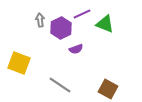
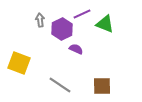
purple hexagon: moved 1 px right, 1 px down
purple semicircle: rotated 136 degrees counterclockwise
brown square: moved 6 px left, 3 px up; rotated 30 degrees counterclockwise
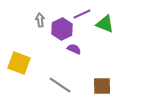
purple semicircle: moved 2 px left
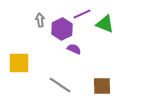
yellow square: rotated 20 degrees counterclockwise
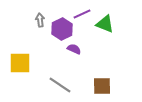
yellow square: moved 1 px right
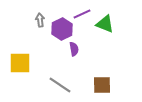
purple semicircle: rotated 56 degrees clockwise
brown square: moved 1 px up
